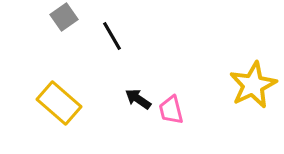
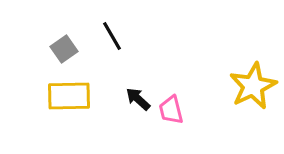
gray square: moved 32 px down
yellow star: moved 1 px down
black arrow: rotated 8 degrees clockwise
yellow rectangle: moved 10 px right, 7 px up; rotated 42 degrees counterclockwise
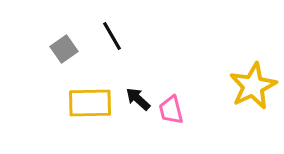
yellow rectangle: moved 21 px right, 7 px down
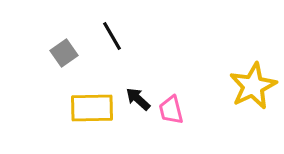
gray square: moved 4 px down
yellow rectangle: moved 2 px right, 5 px down
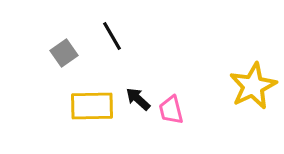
yellow rectangle: moved 2 px up
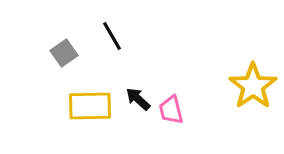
yellow star: rotated 9 degrees counterclockwise
yellow rectangle: moved 2 px left
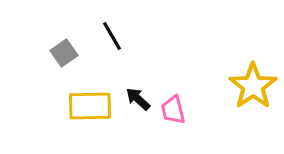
pink trapezoid: moved 2 px right
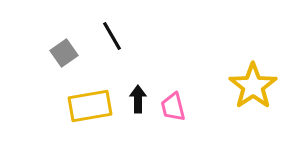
black arrow: rotated 48 degrees clockwise
yellow rectangle: rotated 9 degrees counterclockwise
pink trapezoid: moved 3 px up
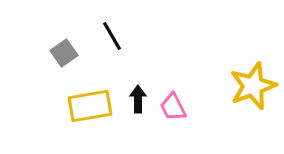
yellow star: rotated 15 degrees clockwise
pink trapezoid: rotated 12 degrees counterclockwise
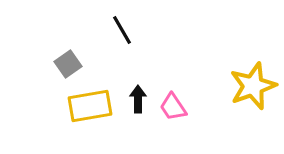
black line: moved 10 px right, 6 px up
gray square: moved 4 px right, 11 px down
pink trapezoid: rotated 8 degrees counterclockwise
